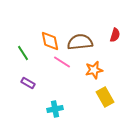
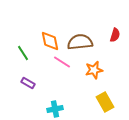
yellow rectangle: moved 5 px down
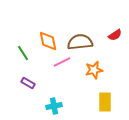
red semicircle: rotated 40 degrees clockwise
orange diamond: moved 2 px left
pink line: rotated 60 degrees counterclockwise
yellow rectangle: rotated 30 degrees clockwise
cyan cross: moved 1 px left, 3 px up
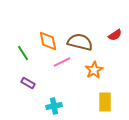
brown semicircle: rotated 20 degrees clockwise
orange star: rotated 18 degrees counterclockwise
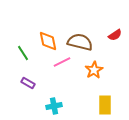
yellow rectangle: moved 3 px down
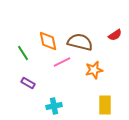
orange star: rotated 18 degrees clockwise
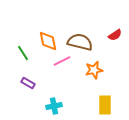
pink line: moved 1 px up
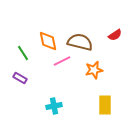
purple rectangle: moved 8 px left, 5 px up
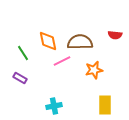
red semicircle: rotated 40 degrees clockwise
brown semicircle: rotated 15 degrees counterclockwise
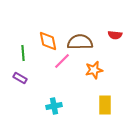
green line: rotated 28 degrees clockwise
pink line: rotated 18 degrees counterclockwise
